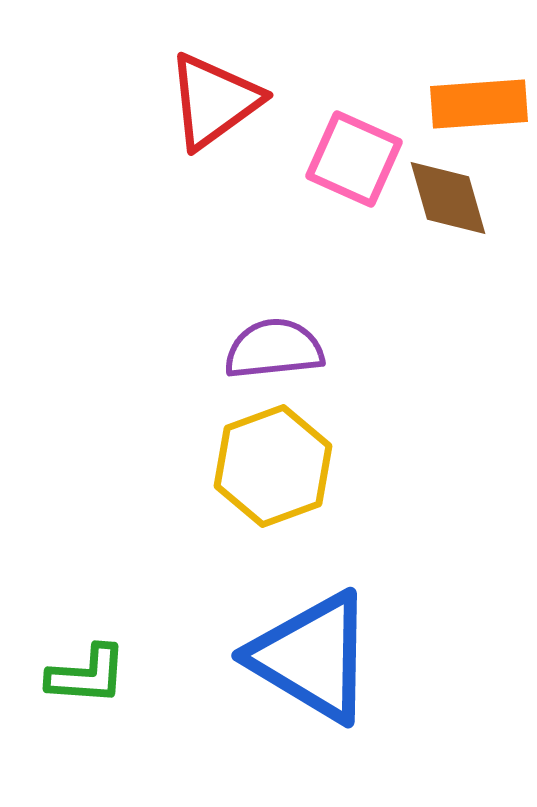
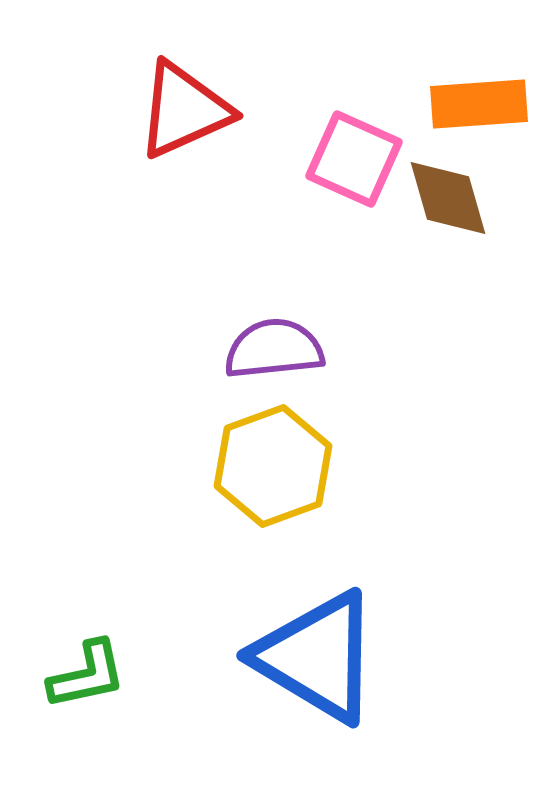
red triangle: moved 30 px left, 9 px down; rotated 12 degrees clockwise
blue triangle: moved 5 px right
green L-shape: rotated 16 degrees counterclockwise
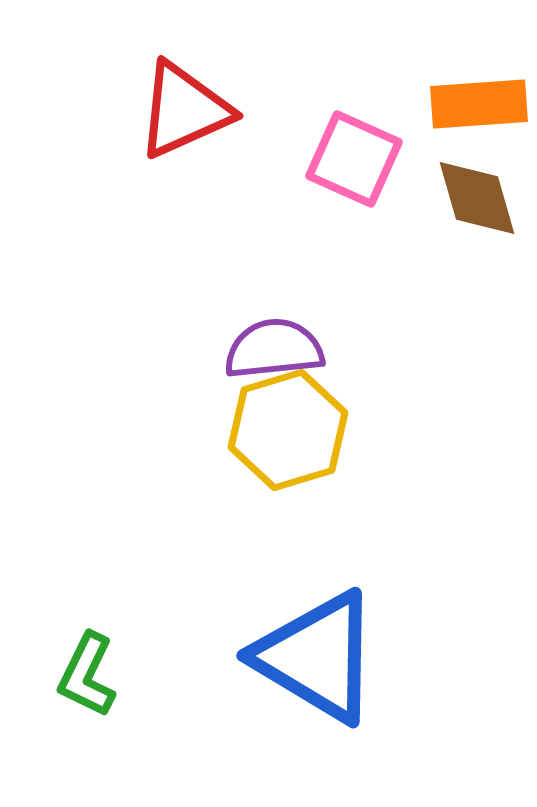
brown diamond: moved 29 px right
yellow hexagon: moved 15 px right, 36 px up; rotated 3 degrees clockwise
green L-shape: rotated 128 degrees clockwise
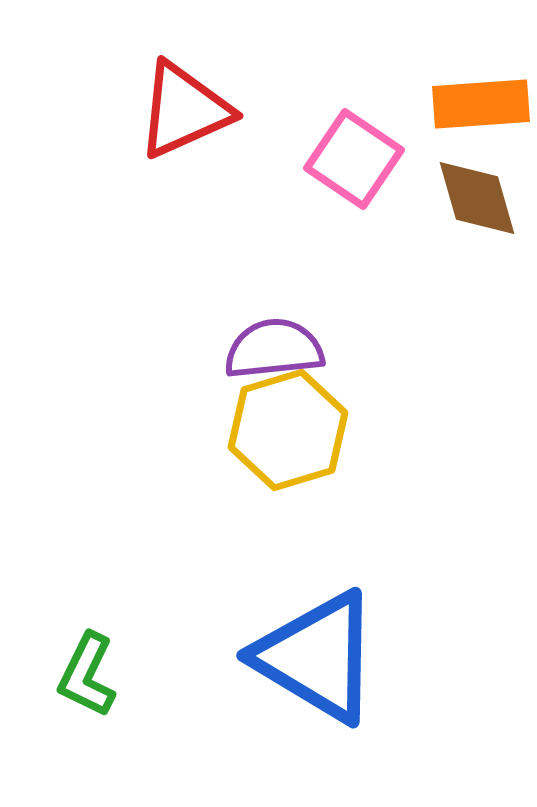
orange rectangle: moved 2 px right
pink square: rotated 10 degrees clockwise
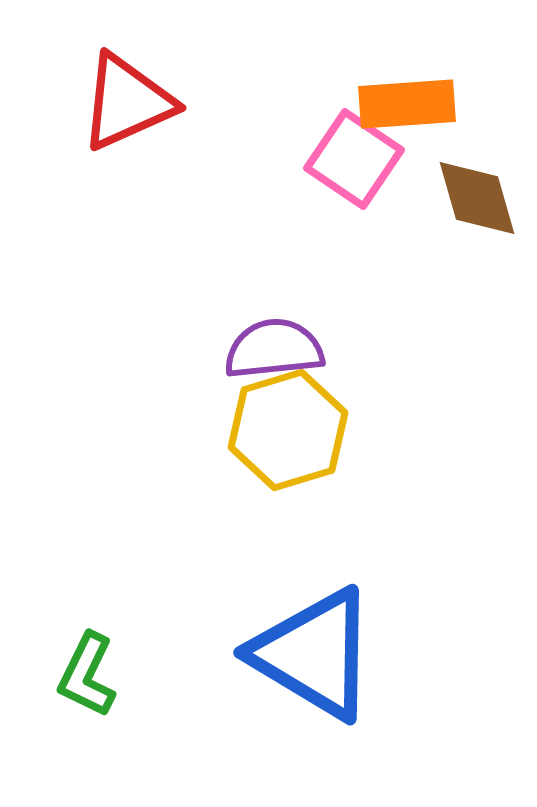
orange rectangle: moved 74 px left
red triangle: moved 57 px left, 8 px up
blue triangle: moved 3 px left, 3 px up
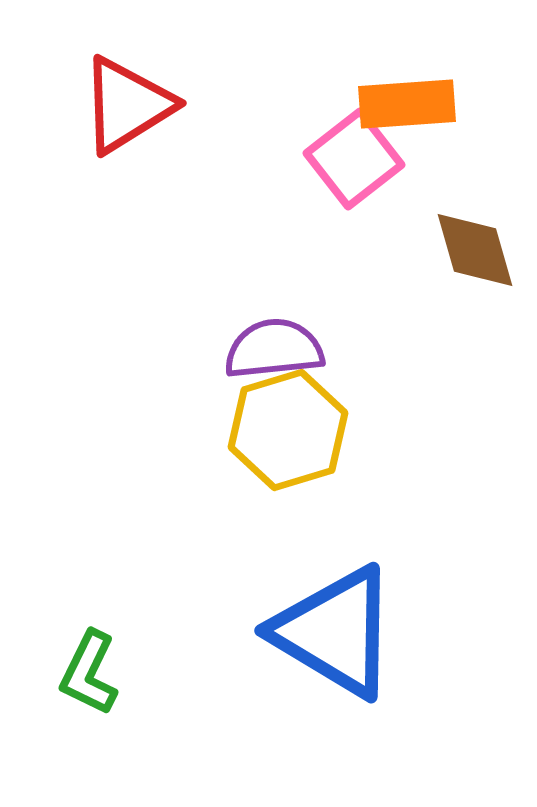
red triangle: moved 3 px down; rotated 8 degrees counterclockwise
pink square: rotated 18 degrees clockwise
brown diamond: moved 2 px left, 52 px down
blue triangle: moved 21 px right, 22 px up
green L-shape: moved 2 px right, 2 px up
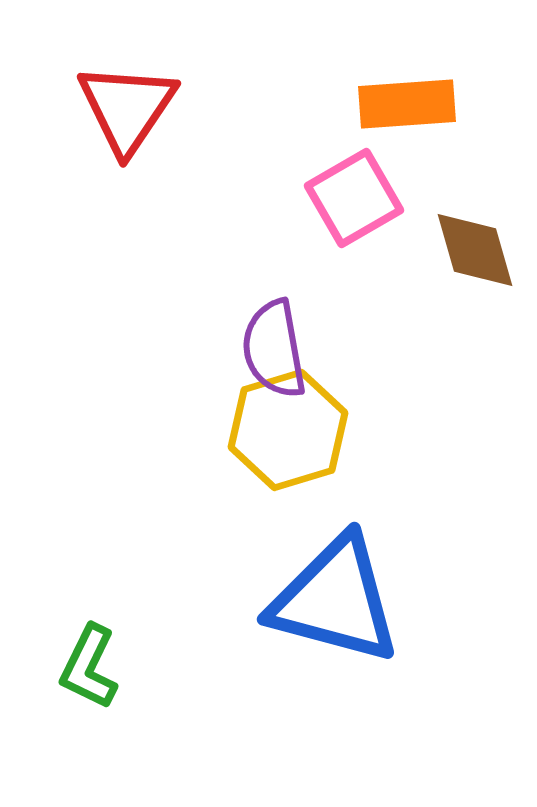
red triangle: moved 3 px down; rotated 24 degrees counterclockwise
pink square: moved 39 px down; rotated 8 degrees clockwise
purple semicircle: rotated 94 degrees counterclockwise
blue triangle: moved 32 px up; rotated 16 degrees counterclockwise
green L-shape: moved 6 px up
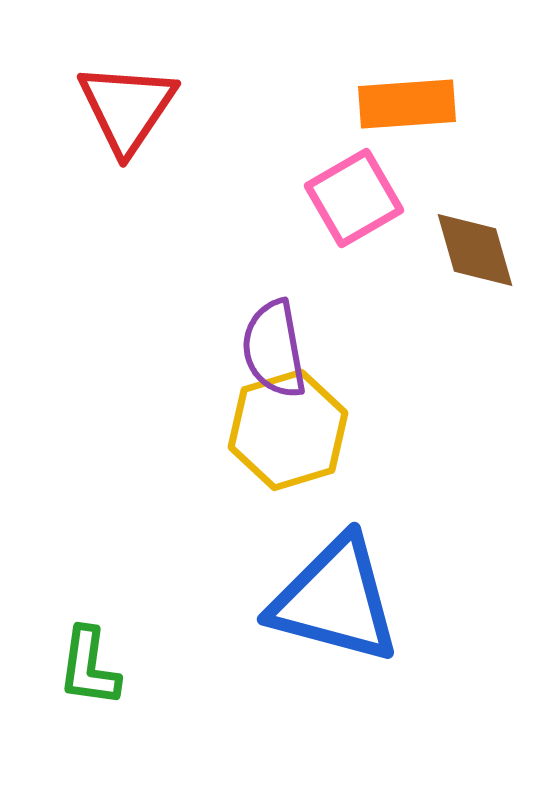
green L-shape: rotated 18 degrees counterclockwise
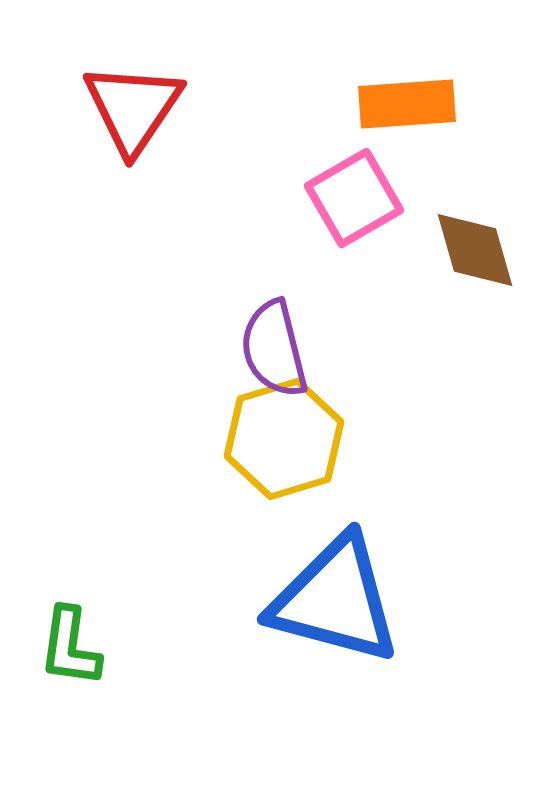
red triangle: moved 6 px right
purple semicircle: rotated 4 degrees counterclockwise
yellow hexagon: moved 4 px left, 9 px down
green L-shape: moved 19 px left, 20 px up
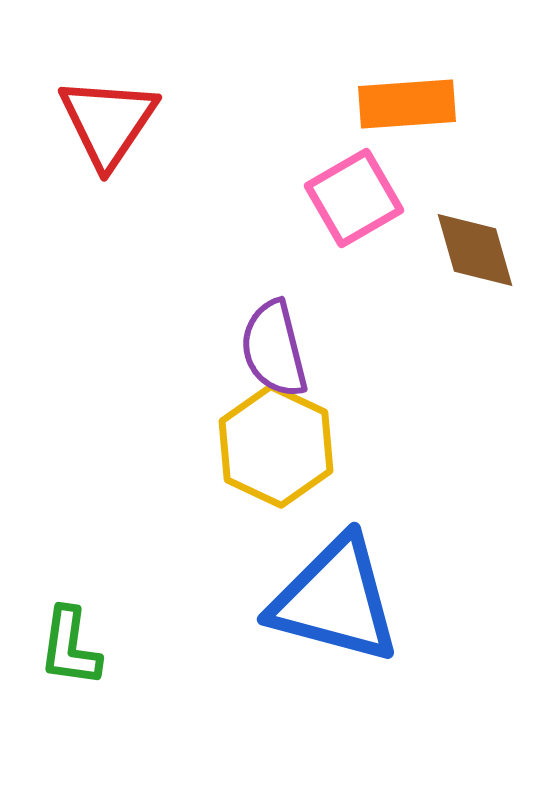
red triangle: moved 25 px left, 14 px down
yellow hexagon: moved 8 px left, 7 px down; rotated 18 degrees counterclockwise
